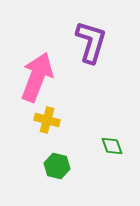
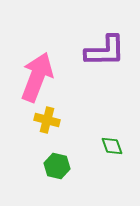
purple L-shape: moved 14 px right, 9 px down; rotated 72 degrees clockwise
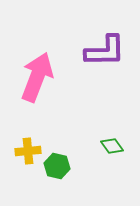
yellow cross: moved 19 px left, 31 px down; rotated 20 degrees counterclockwise
green diamond: rotated 15 degrees counterclockwise
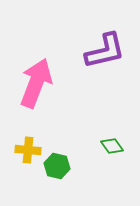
purple L-shape: rotated 12 degrees counterclockwise
pink arrow: moved 1 px left, 6 px down
yellow cross: moved 1 px up; rotated 10 degrees clockwise
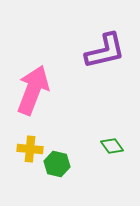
pink arrow: moved 3 px left, 7 px down
yellow cross: moved 2 px right, 1 px up
green hexagon: moved 2 px up
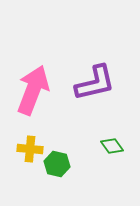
purple L-shape: moved 10 px left, 32 px down
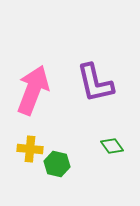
purple L-shape: rotated 90 degrees clockwise
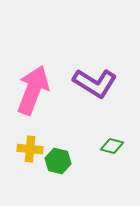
purple L-shape: rotated 45 degrees counterclockwise
green diamond: rotated 40 degrees counterclockwise
green hexagon: moved 1 px right, 3 px up
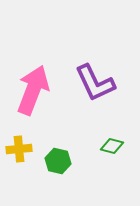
purple L-shape: rotated 33 degrees clockwise
yellow cross: moved 11 px left; rotated 10 degrees counterclockwise
